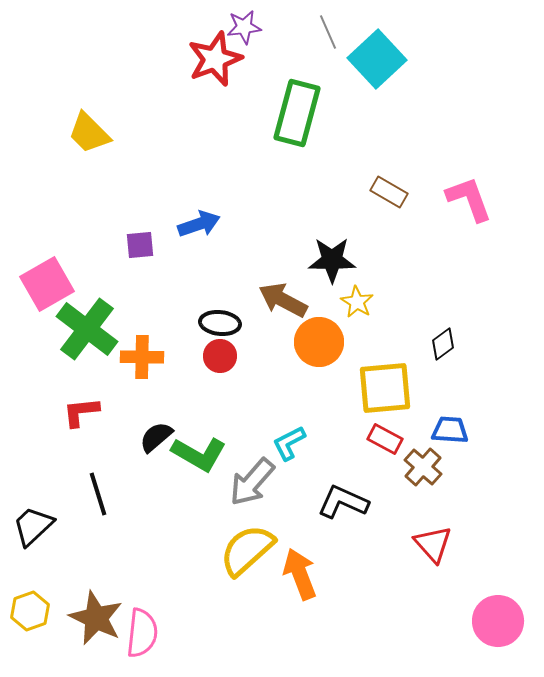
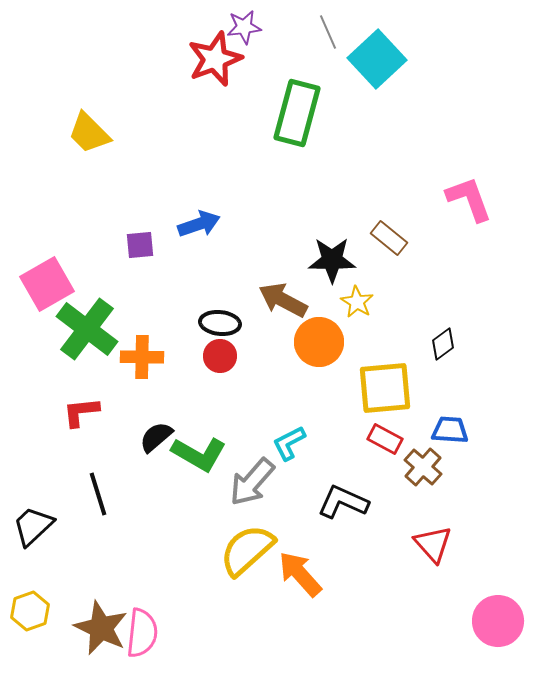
brown rectangle: moved 46 px down; rotated 9 degrees clockwise
orange arrow: rotated 21 degrees counterclockwise
brown star: moved 5 px right, 10 px down
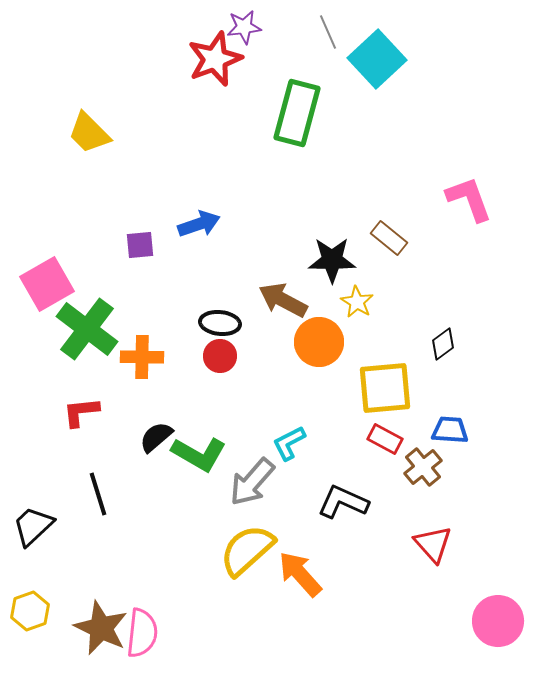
brown cross: rotated 9 degrees clockwise
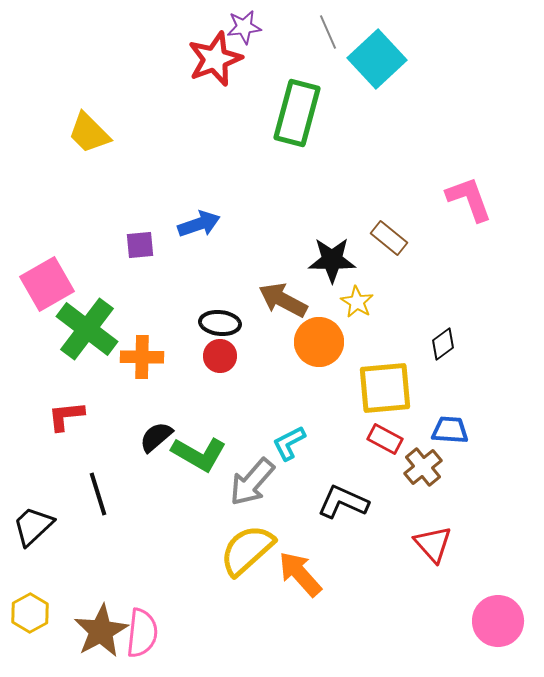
red L-shape: moved 15 px left, 4 px down
yellow hexagon: moved 2 px down; rotated 9 degrees counterclockwise
brown star: moved 3 px down; rotated 18 degrees clockwise
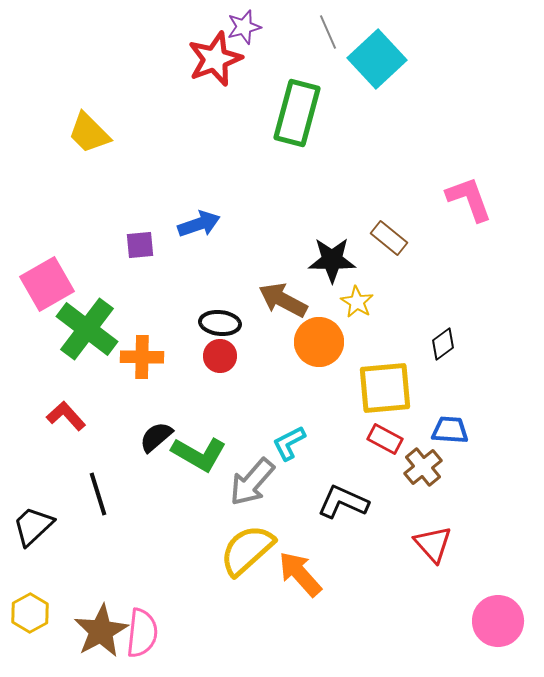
purple star: rotated 8 degrees counterclockwise
red L-shape: rotated 54 degrees clockwise
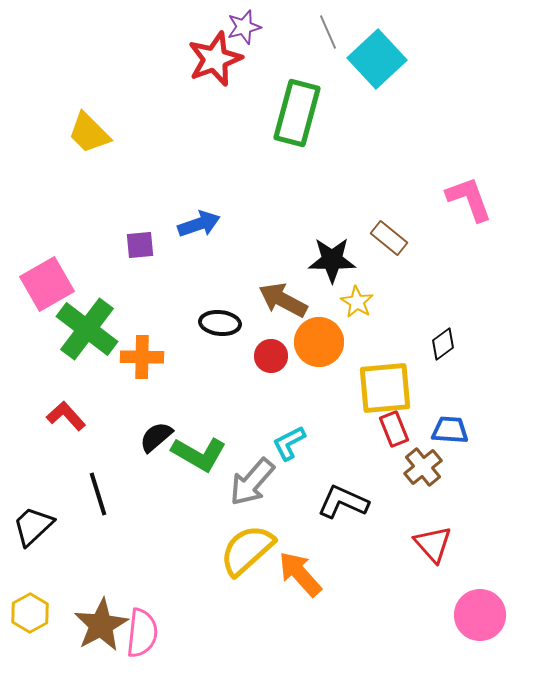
red circle: moved 51 px right
red rectangle: moved 9 px right, 10 px up; rotated 40 degrees clockwise
pink circle: moved 18 px left, 6 px up
brown star: moved 6 px up
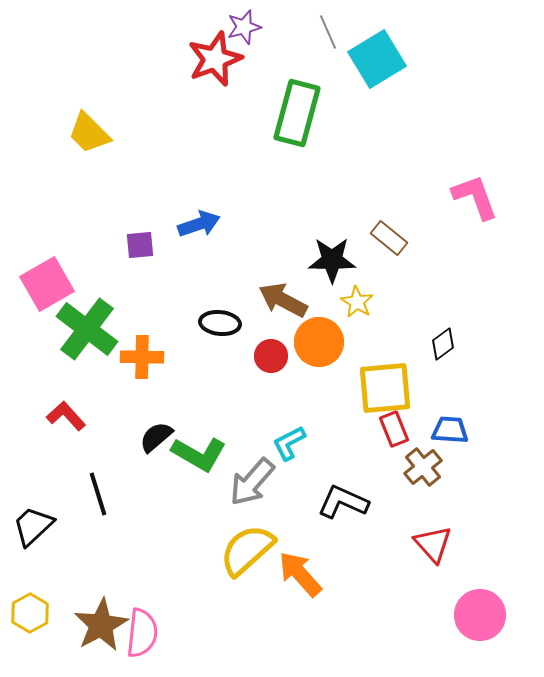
cyan square: rotated 12 degrees clockwise
pink L-shape: moved 6 px right, 2 px up
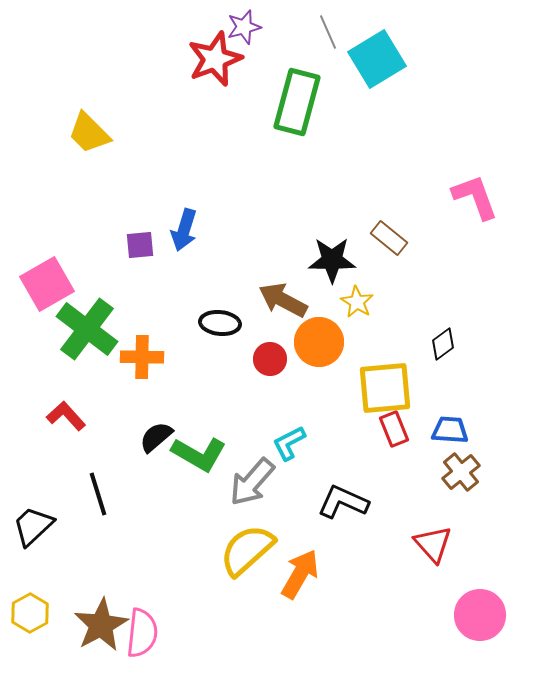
green rectangle: moved 11 px up
blue arrow: moved 15 px left, 6 px down; rotated 126 degrees clockwise
red circle: moved 1 px left, 3 px down
brown cross: moved 38 px right, 5 px down
orange arrow: rotated 72 degrees clockwise
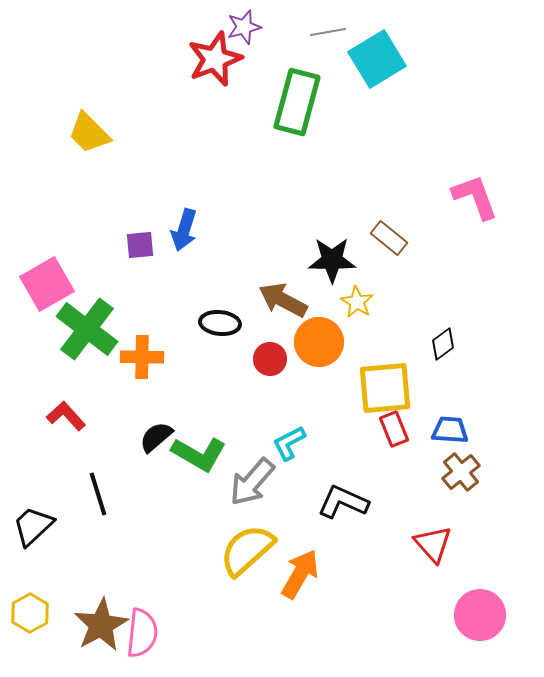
gray line: rotated 76 degrees counterclockwise
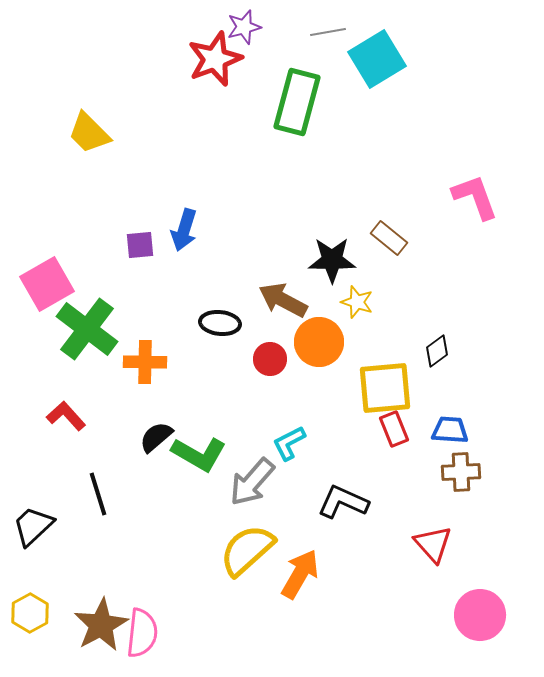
yellow star: rotated 12 degrees counterclockwise
black diamond: moved 6 px left, 7 px down
orange cross: moved 3 px right, 5 px down
brown cross: rotated 36 degrees clockwise
